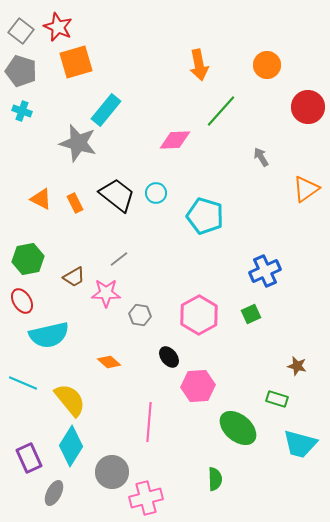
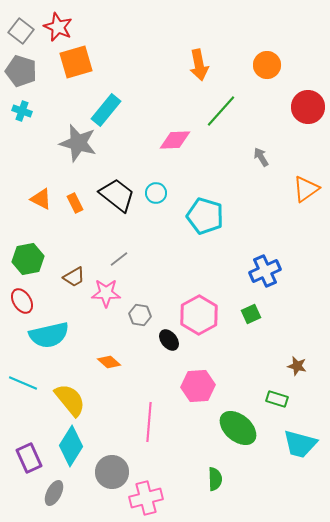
black ellipse at (169, 357): moved 17 px up
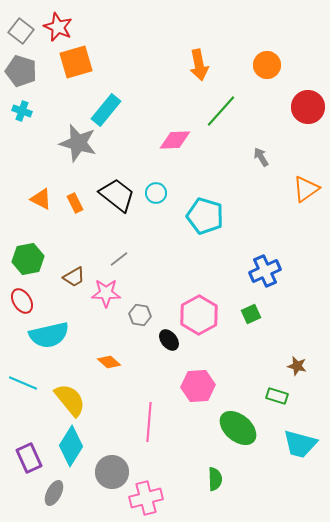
green rectangle at (277, 399): moved 3 px up
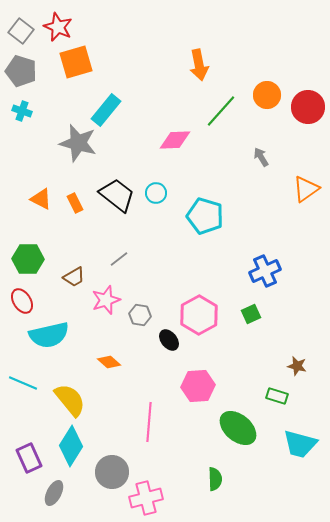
orange circle at (267, 65): moved 30 px down
green hexagon at (28, 259): rotated 12 degrees clockwise
pink star at (106, 293): moved 7 px down; rotated 20 degrees counterclockwise
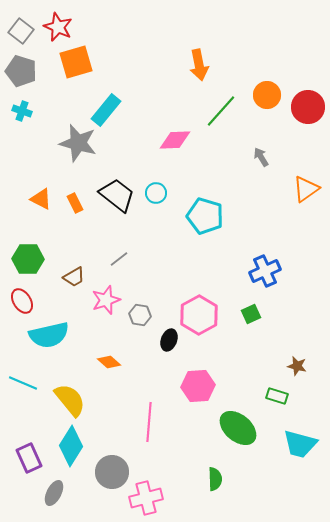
black ellipse at (169, 340): rotated 60 degrees clockwise
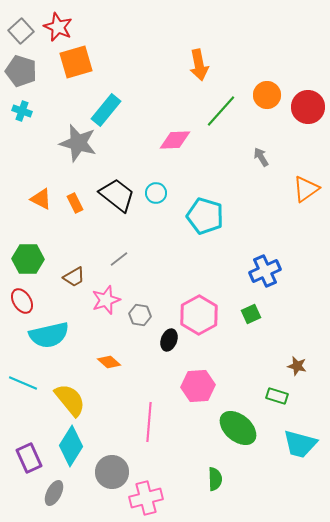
gray square at (21, 31): rotated 10 degrees clockwise
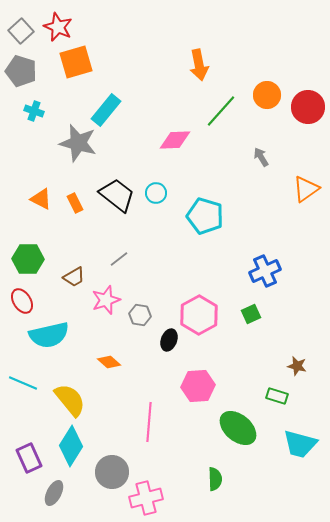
cyan cross at (22, 111): moved 12 px right
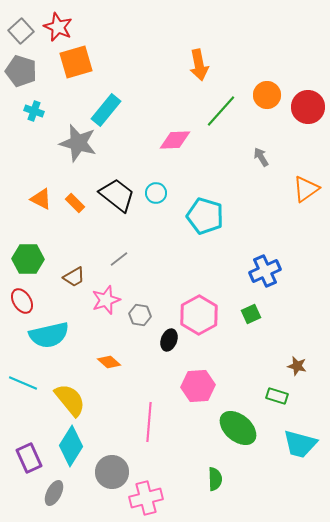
orange rectangle at (75, 203): rotated 18 degrees counterclockwise
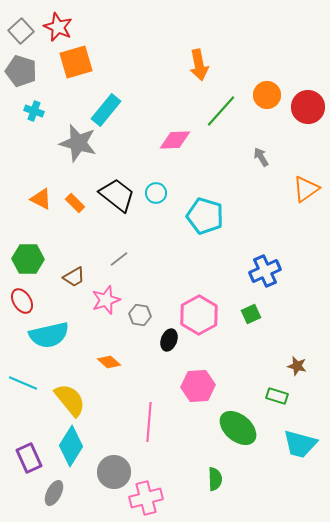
gray circle at (112, 472): moved 2 px right
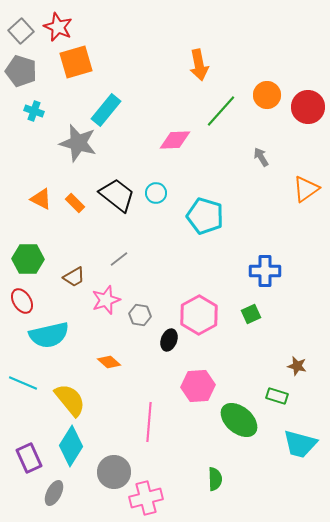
blue cross at (265, 271): rotated 24 degrees clockwise
green ellipse at (238, 428): moved 1 px right, 8 px up
